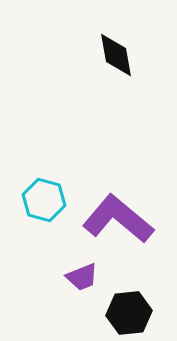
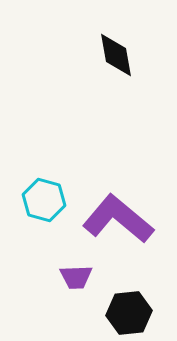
purple trapezoid: moved 6 px left; rotated 20 degrees clockwise
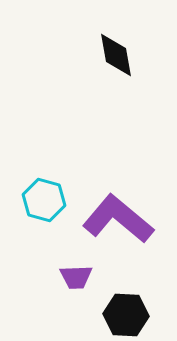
black hexagon: moved 3 px left, 2 px down; rotated 9 degrees clockwise
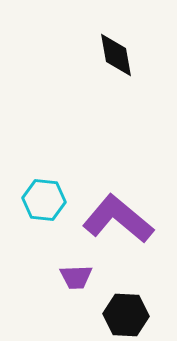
cyan hexagon: rotated 9 degrees counterclockwise
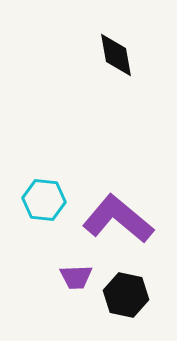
black hexagon: moved 20 px up; rotated 9 degrees clockwise
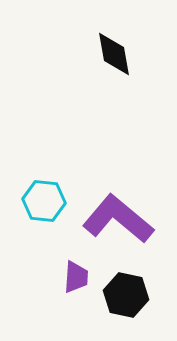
black diamond: moved 2 px left, 1 px up
cyan hexagon: moved 1 px down
purple trapezoid: rotated 84 degrees counterclockwise
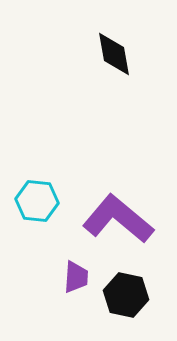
cyan hexagon: moved 7 px left
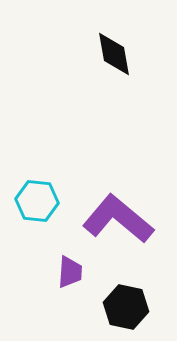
purple trapezoid: moved 6 px left, 5 px up
black hexagon: moved 12 px down
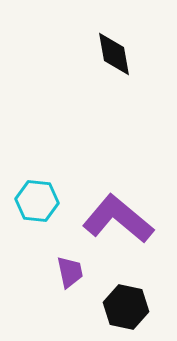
purple trapezoid: rotated 16 degrees counterclockwise
